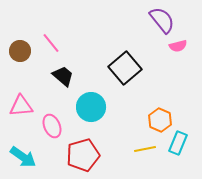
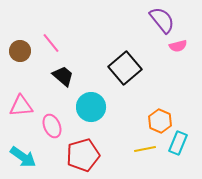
orange hexagon: moved 1 px down
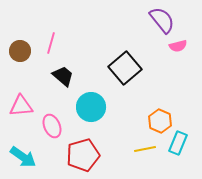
pink line: rotated 55 degrees clockwise
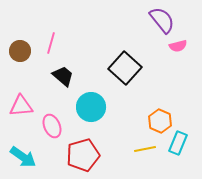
black square: rotated 8 degrees counterclockwise
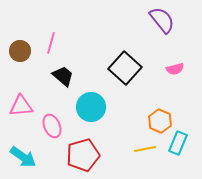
pink semicircle: moved 3 px left, 23 px down
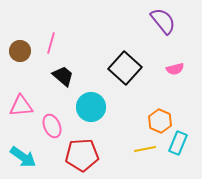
purple semicircle: moved 1 px right, 1 px down
red pentagon: moved 1 px left; rotated 12 degrees clockwise
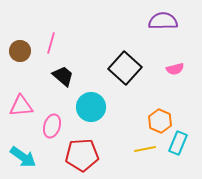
purple semicircle: rotated 52 degrees counterclockwise
pink ellipse: rotated 40 degrees clockwise
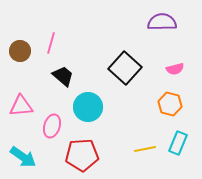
purple semicircle: moved 1 px left, 1 px down
cyan circle: moved 3 px left
orange hexagon: moved 10 px right, 17 px up; rotated 10 degrees counterclockwise
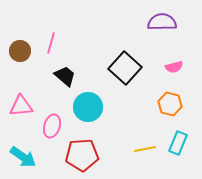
pink semicircle: moved 1 px left, 2 px up
black trapezoid: moved 2 px right
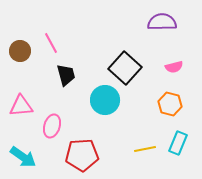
pink line: rotated 45 degrees counterclockwise
black trapezoid: moved 1 px right, 1 px up; rotated 35 degrees clockwise
cyan circle: moved 17 px right, 7 px up
